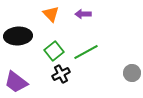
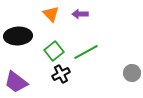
purple arrow: moved 3 px left
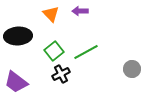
purple arrow: moved 3 px up
gray circle: moved 4 px up
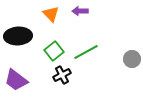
gray circle: moved 10 px up
black cross: moved 1 px right, 1 px down
purple trapezoid: moved 2 px up
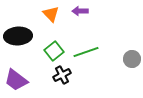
green line: rotated 10 degrees clockwise
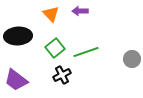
green square: moved 1 px right, 3 px up
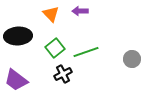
black cross: moved 1 px right, 1 px up
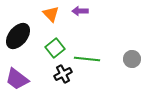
black ellipse: rotated 48 degrees counterclockwise
green line: moved 1 px right, 7 px down; rotated 25 degrees clockwise
purple trapezoid: moved 1 px right, 1 px up
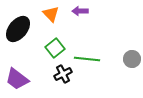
black ellipse: moved 7 px up
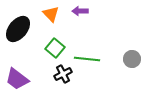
green square: rotated 12 degrees counterclockwise
